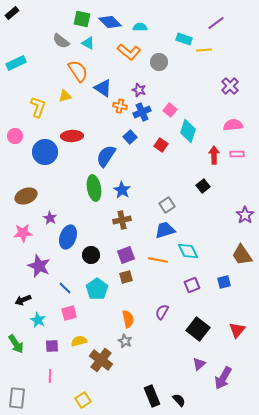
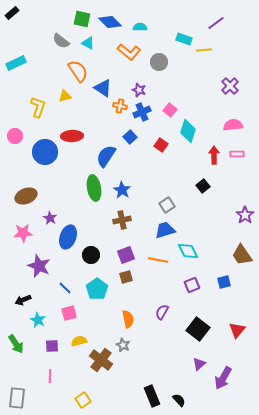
gray star at (125, 341): moved 2 px left, 4 px down
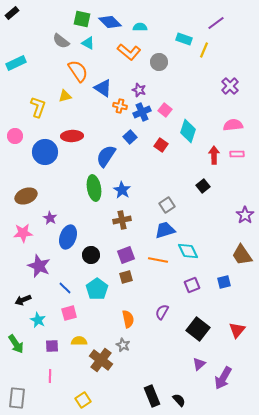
yellow line at (204, 50): rotated 63 degrees counterclockwise
pink square at (170, 110): moved 5 px left
yellow semicircle at (79, 341): rotated 14 degrees clockwise
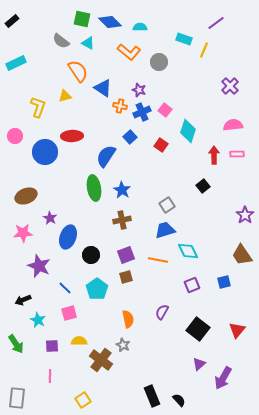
black rectangle at (12, 13): moved 8 px down
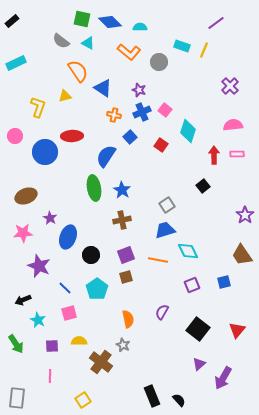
cyan rectangle at (184, 39): moved 2 px left, 7 px down
orange cross at (120, 106): moved 6 px left, 9 px down
brown cross at (101, 360): moved 2 px down
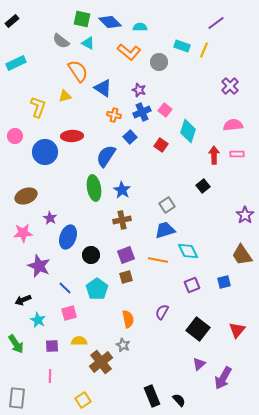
brown cross at (101, 362): rotated 15 degrees clockwise
